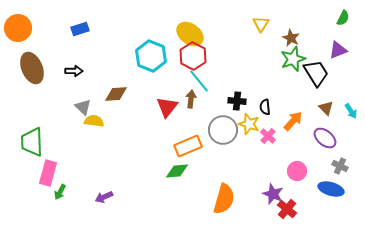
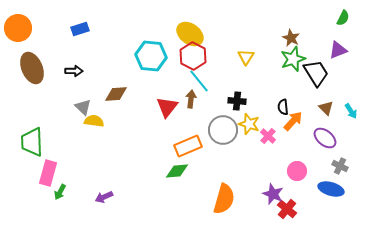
yellow triangle: moved 15 px left, 33 px down
cyan hexagon: rotated 16 degrees counterclockwise
black semicircle: moved 18 px right
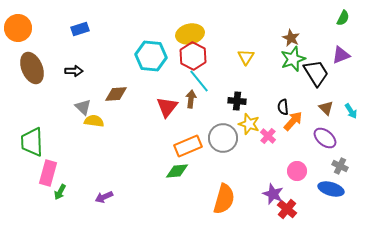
yellow ellipse: rotated 48 degrees counterclockwise
purple triangle: moved 3 px right, 5 px down
gray circle: moved 8 px down
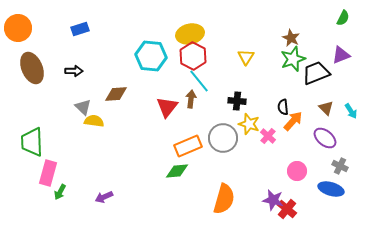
black trapezoid: rotated 80 degrees counterclockwise
purple star: moved 6 px down; rotated 10 degrees counterclockwise
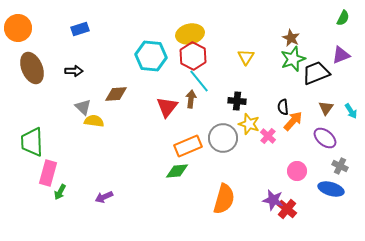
brown triangle: rotated 21 degrees clockwise
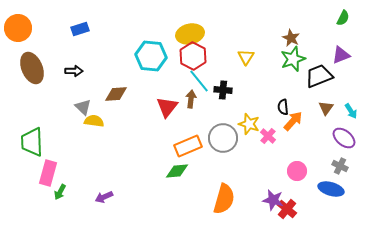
black trapezoid: moved 3 px right, 3 px down
black cross: moved 14 px left, 11 px up
purple ellipse: moved 19 px right
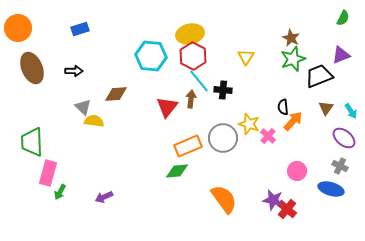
orange semicircle: rotated 52 degrees counterclockwise
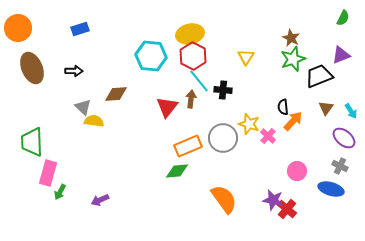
purple arrow: moved 4 px left, 3 px down
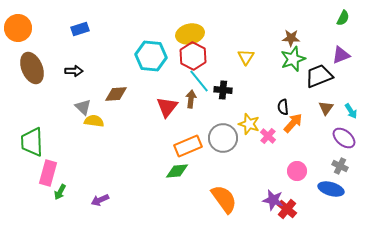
brown star: rotated 24 degrees counterclockwise
orange arrow: moved 2 px down
